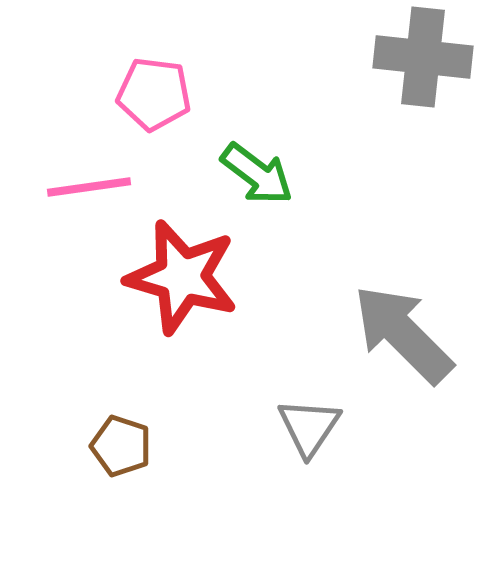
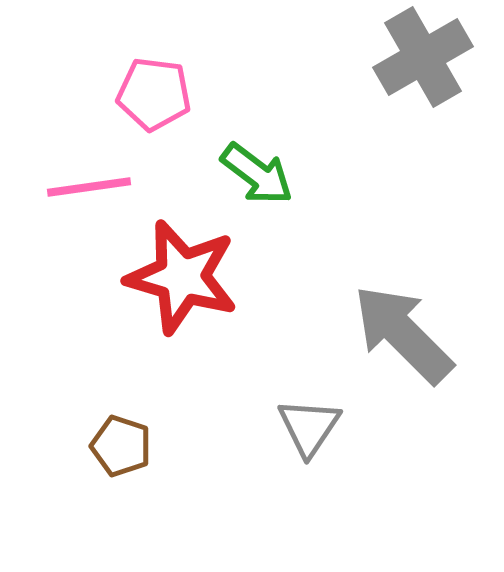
gray cross: rotated 36 degrees counterclockwise
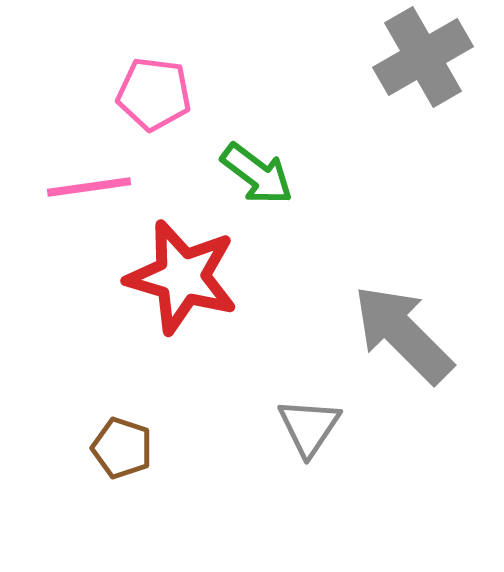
brown pentagon: moved 1 px right, 2 px down
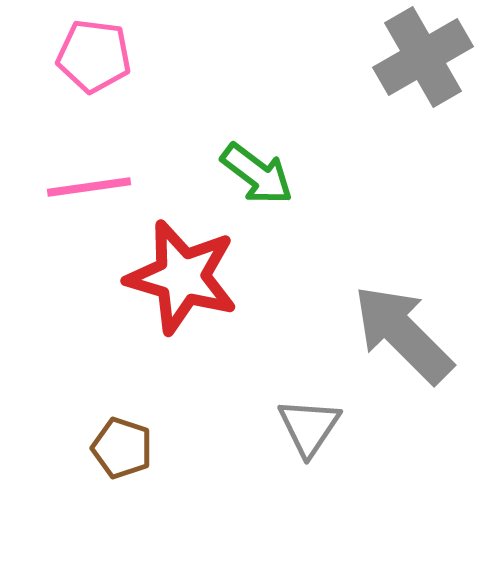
pink pentagon: moved 60 px left, 38 px up
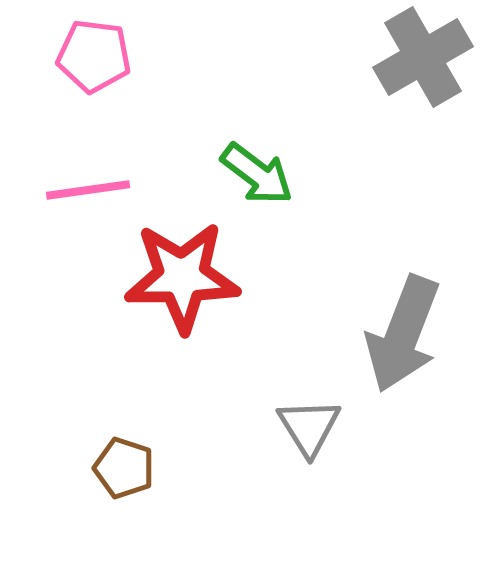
pink line: moved 1 px left, 3 px down
red star: rotated 17 degrees counterclockwise
gray arrow: rotated 114 degrees counterclockwise
gray triangle: rotated 6 degrees counterclockwise
brown pentagon: moved 2 px right, 20 px down
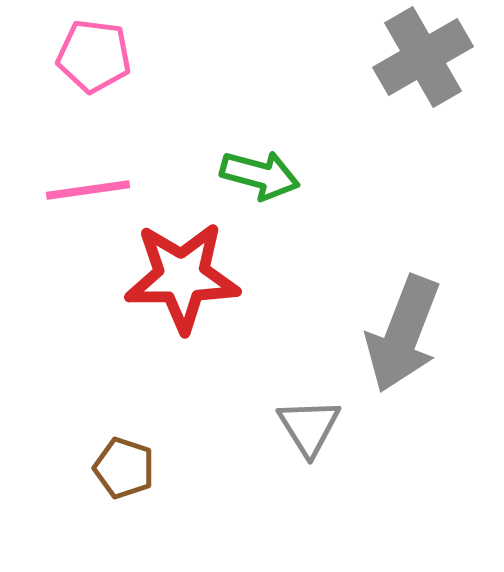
green arrow: moved 3 px right, 1 px down; rotated 22 degrees counterclockwise
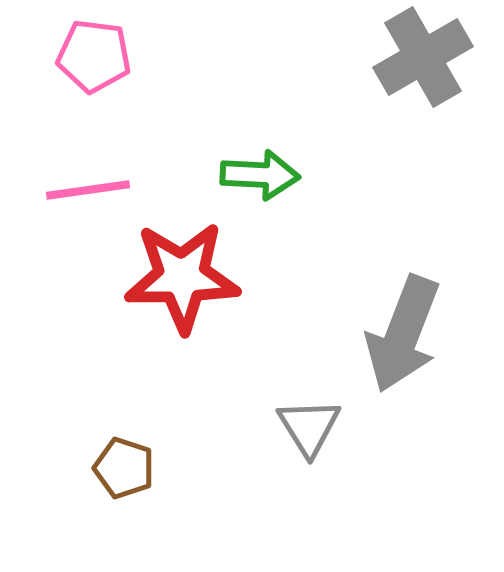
green arrow: rotated 12 degrees counterclockwise
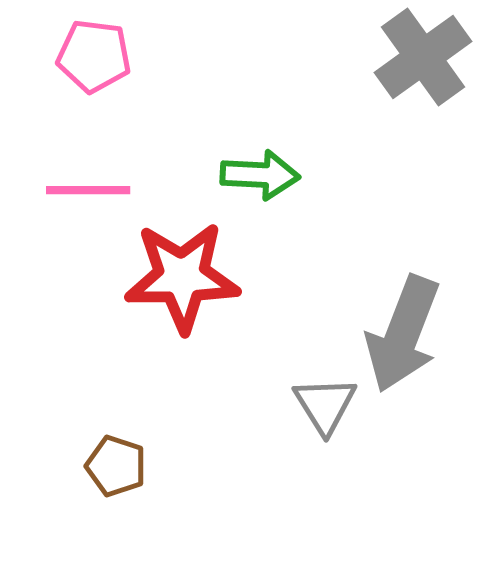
gray cross: rotated 6 degrees counterclockwise
pink line: rotated 8 degrees clockwise
gray triangle: moved 16 px right, 22 px up
brown pentagon: moved 8 px left, 2 px up
